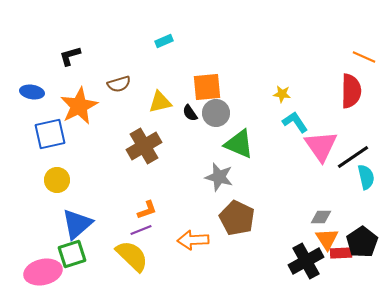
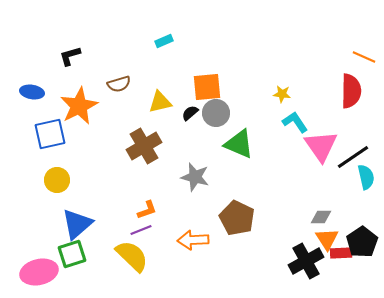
black semicircle: rotated 84 degrees clockwise
gray star: moved 24 px left
pink ellipse: moved 4 px left
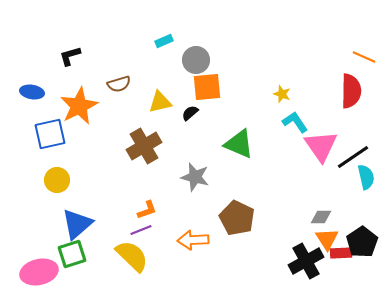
yellow star: rotated 12 degrees clockwise
gray circle: moved 20 px left, 53 px up
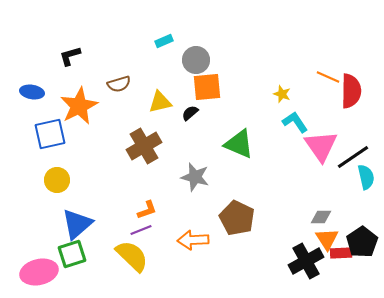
orange line: moved 36 px left, 20 px down
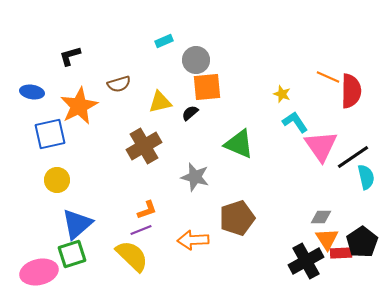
brown pentagon: rotated 28 degrees clockwise
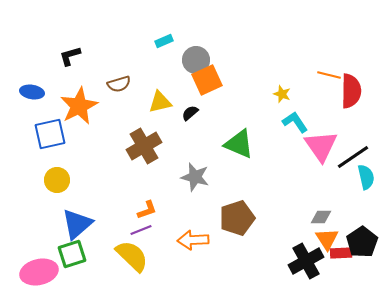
orange line: moved 1 px right, 2 px up; rotated 10 degrees counterclockwise
orange square: moved 7 px up; rotated 20 degrees counterclockwise
